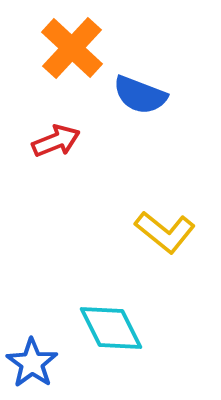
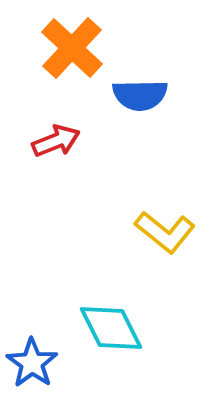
blue semicircle: rotated 22 degrees counterclockwise
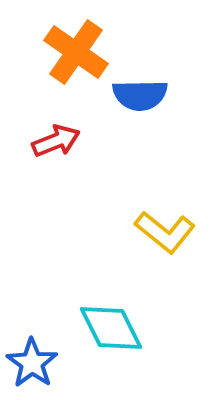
orange cross: moved 4 px right, 4 px down; rotated 8 degrees counterclockwise
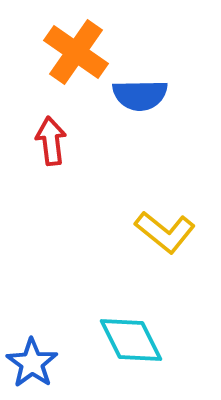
red arrow: moved 5 px left; rotated 75 degrees counterclockwise
cyan diamond: moved 20 px right, 12 px down
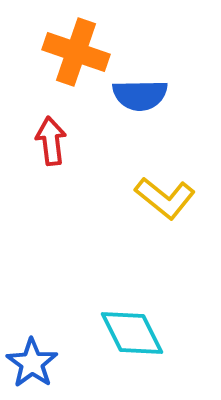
orange cross: rotated 16 degrees counterclockwise
yellow L-shape: moved 34 px up
cyan diamond: moved 1 px right, 7 px up
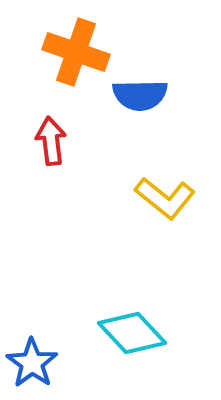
cyan diamond: rotated 16 degrees counterclockwise
